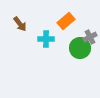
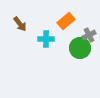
gray cross: moved 1 px left, 2 px up
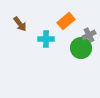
green circle: moved 1 px right
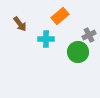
orange rectangle: moved 6 px left, 5 px up
green circle: moved 3 px left, 4 px down
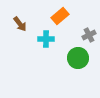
green circle: moved 6 px down
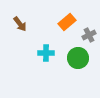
orange rectangle: moved 7 px right, 6 px down
cyan cross: moved 14 px down
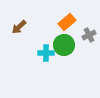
brown arrow: moved 1 px left, 3 px down; rotated 84 degrees clockwise
green circle: moved 14 px left, 13 px up
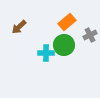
gray cross: moved 1 px right
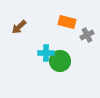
orange rectangle: rotated 54 degrees clockwise
gray cross: moved 3 px left
green circle: moved 4 px left, 16 px down
